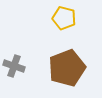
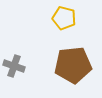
brown pentagon: moved 6 px right, 3 px up; rotated 15 degrees clockwise
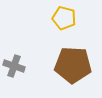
brown pentagon: rotated 9 degrees clockwise
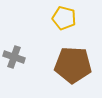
gray cross: moved 9 px up
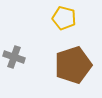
brown pentagon: rotated 21 degrees counterclockwise
